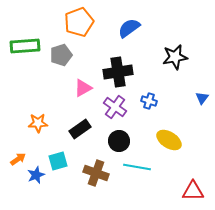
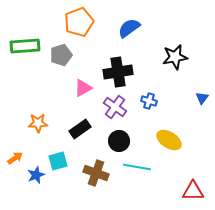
orange arrow: moved 3 px left, 1 px up
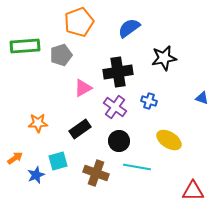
black star: moved 11 px left, 1 px down
blue triangle: rotated 48 degrees counterclockwise
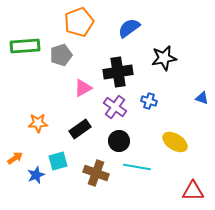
yellow ellipse: moved 6 px right, 2 px down
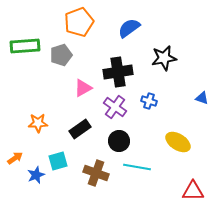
yellow ellipse: moved 3 px right
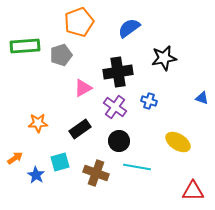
cyan square: moved 2 px right, 1 px down
blue star: rotated 18 degrees counterclockwise
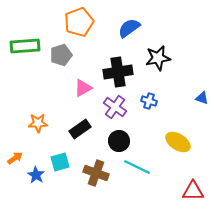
black star: moved 6 px left
cyan line: rotated 16 degrees clockwise
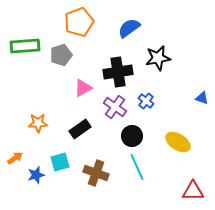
blue cross: moved 3 px left; rotated 21 degrees clockwise
black circle: moved 13 px right, 5 px up
cyan line: rotated 40 degrees clockwise
blue star: rotated 24 degrees clockwise
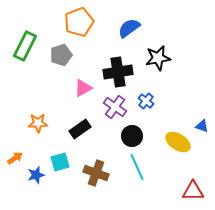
green rectangle: rotated 60 degrees counterclockwise
blue triangle: moved 28 px down
